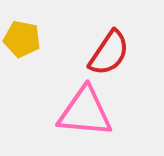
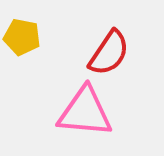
yellow pentagon: moved 2 px up
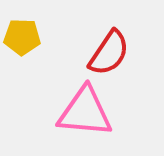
yellow pentagon: rotated 9 degrees counterclockwise
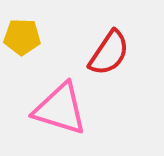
pink triangle: moved 25 px left, 3 px up; rotated 12 degrees clockwise
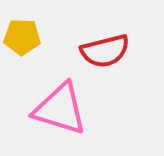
red semicircle: moved 4 px left, 2 px up; rotated 42 degrees clockwise
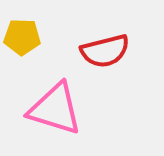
pink triangle: moved 5 px left
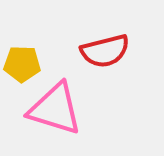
yellow pentagon: moved 27 px down
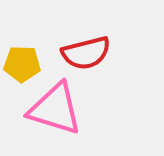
red semicircle: moved 19 px left, 2 px down
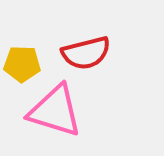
pink triangle: moved 2 px down
